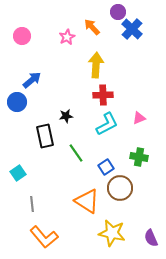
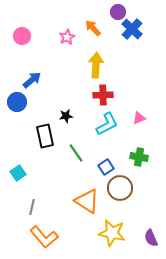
orange arrow: moved 1 px right, 1 px down
gray line: moved 3 px down; rotated 21 degrees clockwise
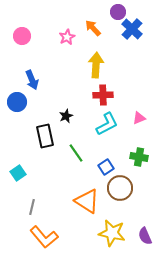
blue arrow: rotated 108 degrees clockwise
black star: rotated 16 degrees counterclockwise
purple semicircle: moved 6 px left, 2 px up
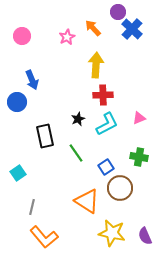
black star: moved 12 px right, 3 px down
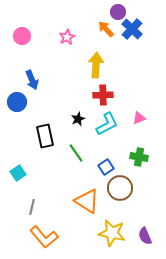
orange arrow: moved 13 px right, 1 px down
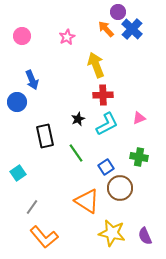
yellow arrow: rotated 25 degrees counterclockwise
gray line: rotated 21 degrees clockwise
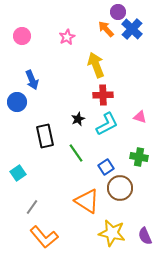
pink triangle: moved 1 px right, 1 px up; rotated 40 degrees clockwise
